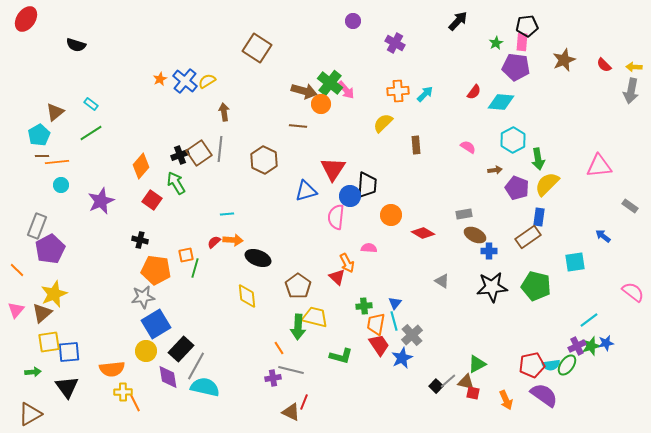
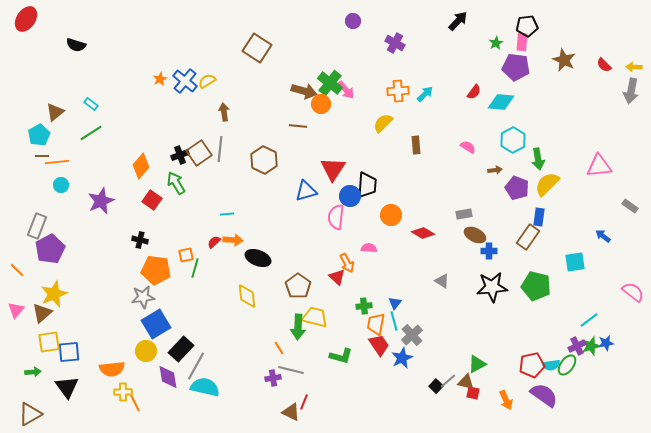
brown star at (564, 60): rotated 25 degrees counterclockwise
brown rectangle at (528, 237): rotated 20 degrees counterclockwise
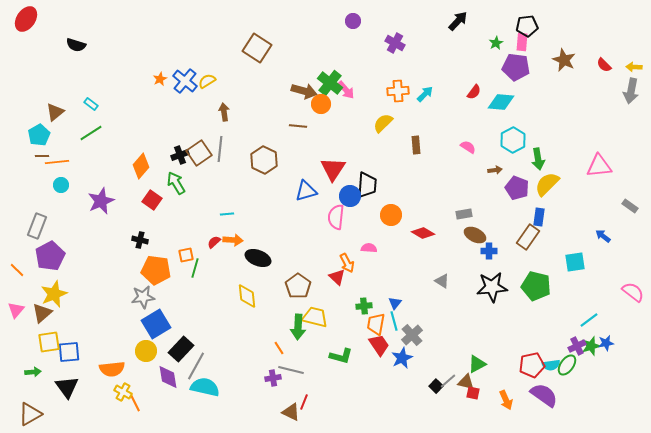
purple pentagon at (50, 249): moved 7 px down
yellow cross at (123, 392): rotated 30 degrees clockwise
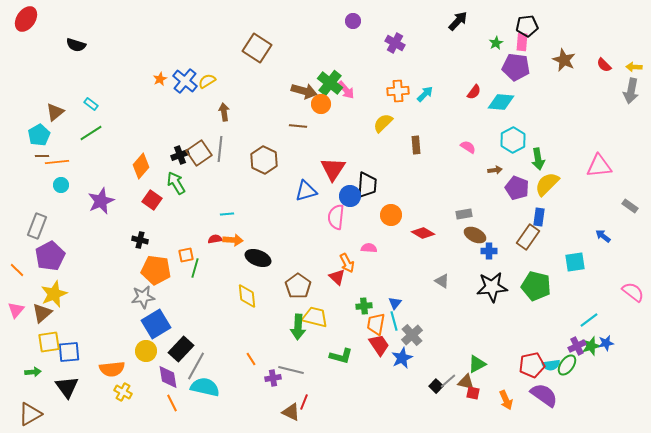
red semicircle at (214, 242): moved 1 px right, 3 px up; rotated 32 degrees clockwise
orange line at (279, 348): moved 28 px left, 11 px down
orange line at (135, 403): moved 37 px right
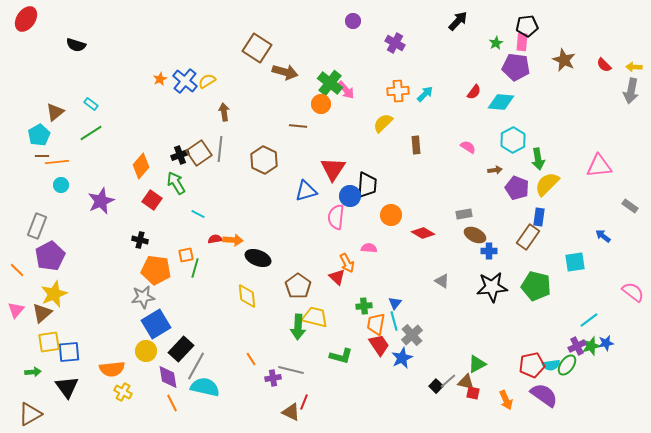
brown arrow at (304, 91): moved 19 px left, 19 px up
cyan line at (227, 214): moved 29 px left; rotated 32 degrees clockwise
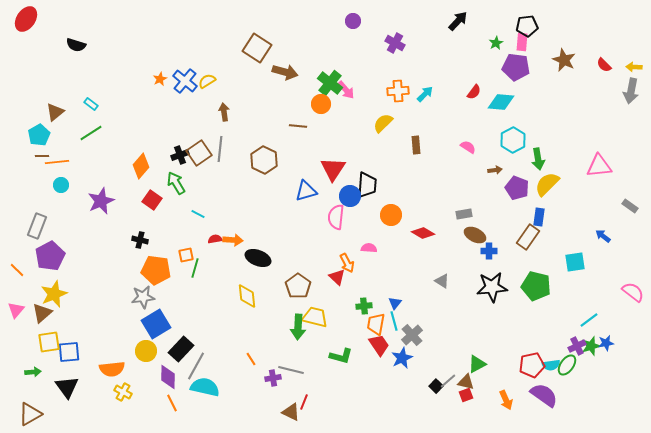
purple diamond at (168, 377): rotated 10 degrees clockwise
red square at (473, 393): moved 7 px left, 2 px down; rotated 32 degrees counterclockwise
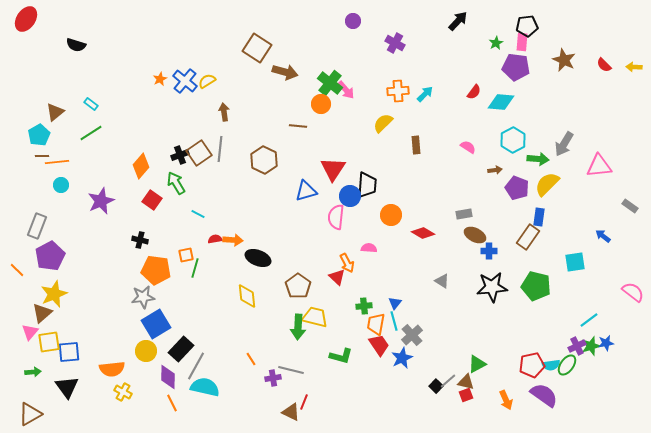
gray arrow at (631, 91): moved 67 px left, 53 px down; rotated 20 degrees clockwise
green arrow at (538, 159): rotated 75 degrees counterclockwise
pink triangle at (16, 310): moved 14 px right, 22 px down
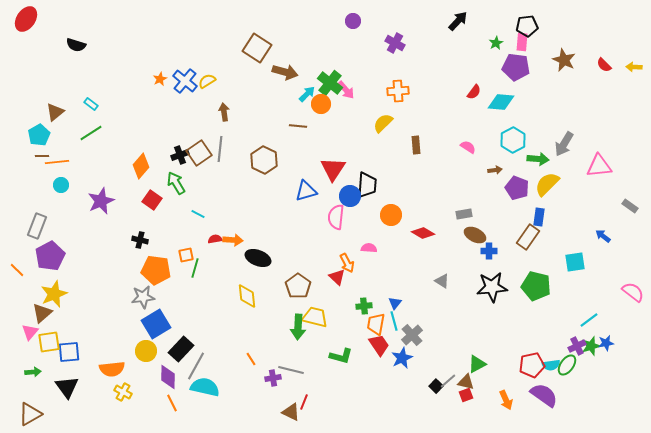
cyan arrow at (425, 94): moved 118 px left
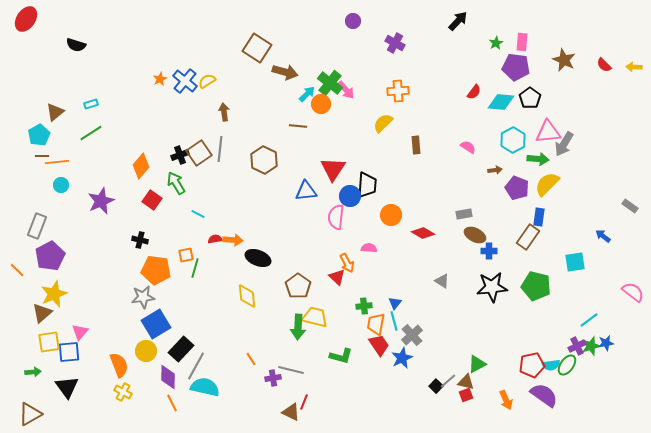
black pentagon at (527, 26): moved 3 px right, 72 px down; rotated 30 degrees counterclockwise
cyan rectangle at (91, 104): rotated 56 degrees counterclockwise
pink triangle at (599, 166): moved 51 px left, 34 px up
blue triangle at (306, 191): rotated 10 degrees clockwise
pink triangle at (30, 332): moved 50 px right
orange semicircle at (112, 369): moved 7 px right, 4 px up; rotated 105 degrees counterclockwise
